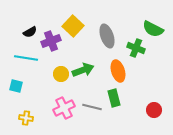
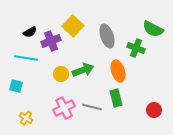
green rectangle: moved 2 px right
yellow cross: rotated 24 degrees clockwise
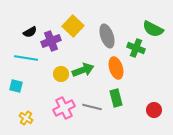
orange ellipse: moved 2 px left, 3 px up
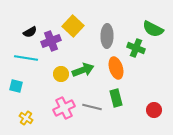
gray ellipse: rotated 20 degrees clockwise
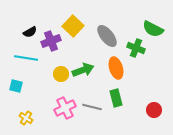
gray ellipse: rotated 40 degrees counterclockwise
pink cross: moved 1 px right
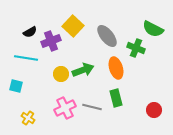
yellow cross: moved 2 px right
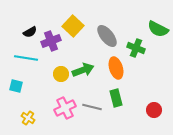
green semicircle: moved 5 px right
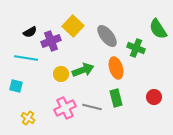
green semicircle: rotated 30 degrees clockwise
red circle: moved 13 px up
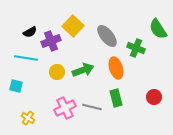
yellow circle: moved 4 px left, 2 px up
